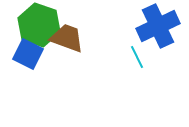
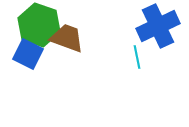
cyan line: rotated 15 degrees clockwise
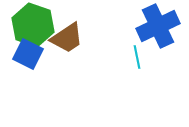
green hexagon: moved 6 px left
brown trapezoid: rotated 126 degrees clockwise
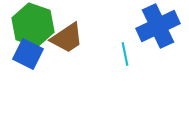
cyan line: moved 12 px left, 3 px up
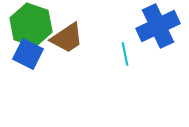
green hexagon: moved 2 px left
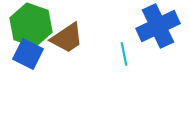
cyan line: moved 1 px left
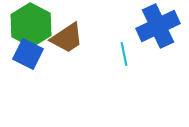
green hexagon: rotated 9 degrees clockwise
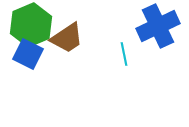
green hexagon: rotated 9 degrees clockwise
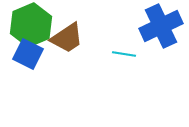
blue cross: moved 3 px right
cyan line: rotated 70 degrees counterclockwise
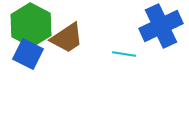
green hexagon: rotated 9 degrees counterclockwise
